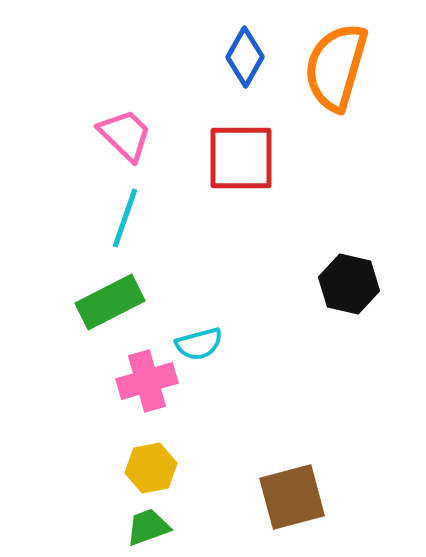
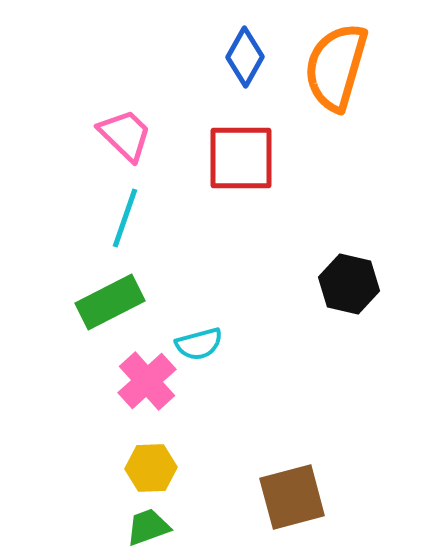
pink cross: rotated 26 degrees counterclockwise
yellow hexagon: rotated 9 degrees clockwise
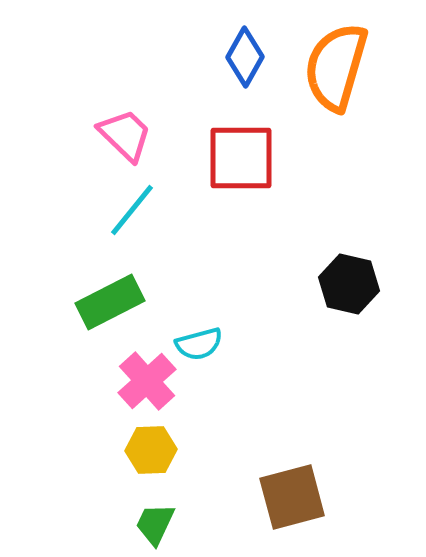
cyan line: moved 7 px right, 8 px up; rotated 20 degrees clockwise
yellow hexagon: moved 18 px up
green trapezoid: moved 7 px right, 3 px up; rotated 45 degrees counterclockwise
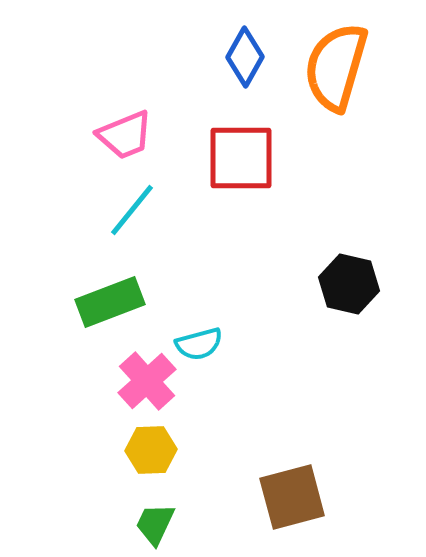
pink trapezoid: rotated 114 degrees clockwise
green rectangle: rotated 6 degrees clockwise
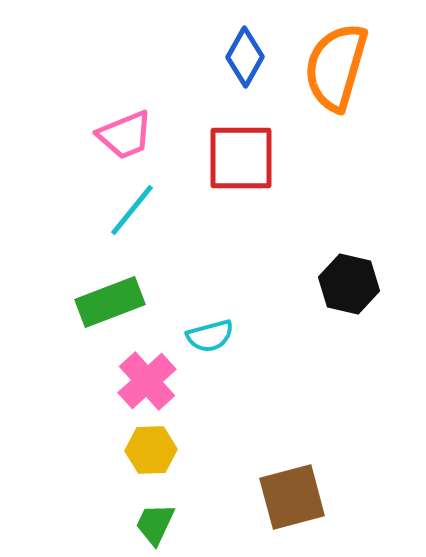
cyan semicircle: moved 11 px right, 8 px up
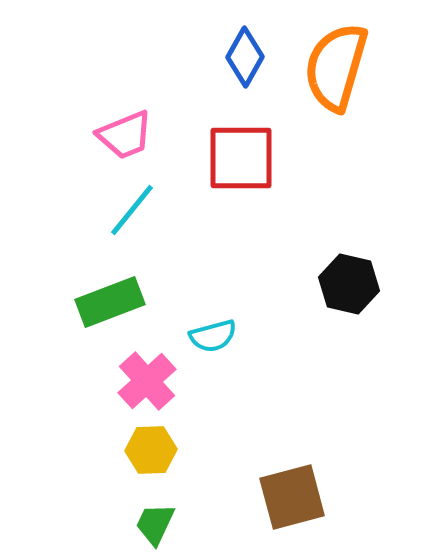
cyan semicircle: moved 3 px right
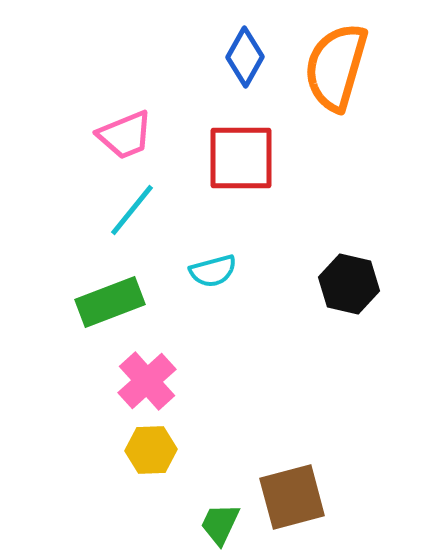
cyan semicircle: moved 65 px up
green trapezoid: moved 65 px right
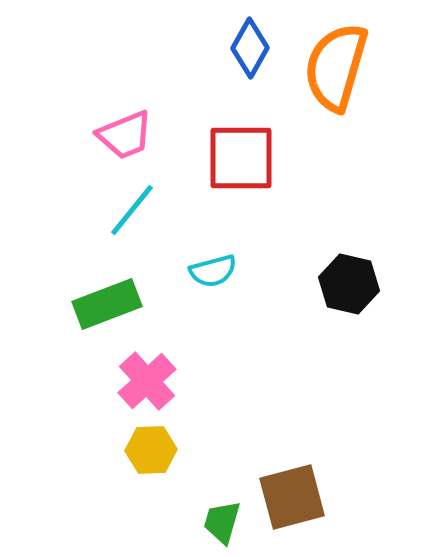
blue diamond: moved 5 px right, 9 px up
green rectangle: moved 3 px left, 2 px down
green trapezoid: moved 2 px right, 2 px up; rotated 9 degrees counterclockwise
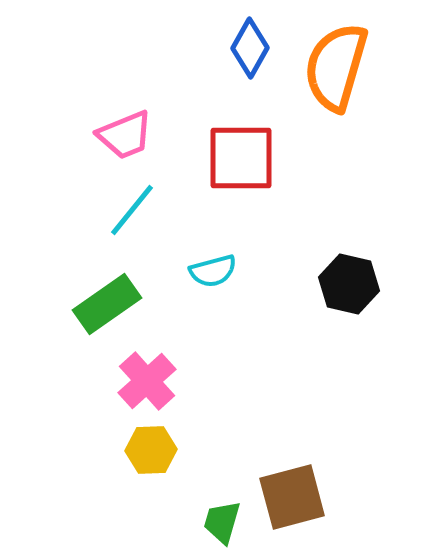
green rectangle: rotated 14 degrees counterclockwise
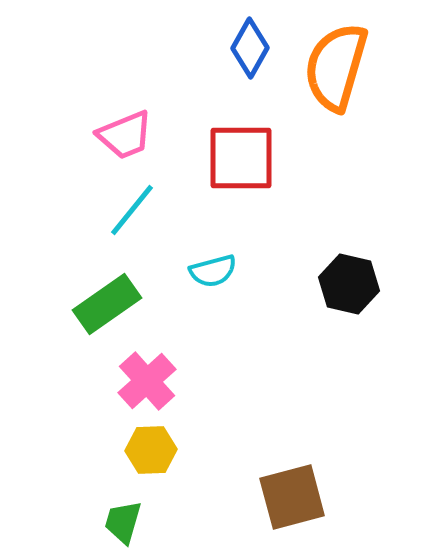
green trapezoid: moved 99 px left
